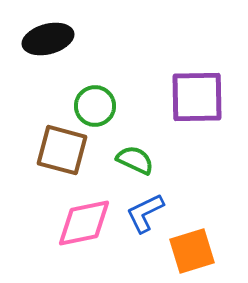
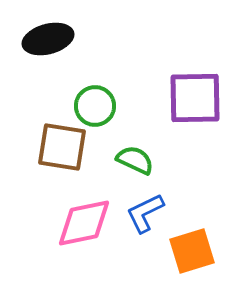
purple square: moved 2 px left, 1 px down
brown square: moved 3 px up; rotated 6 degrees counterclockwise
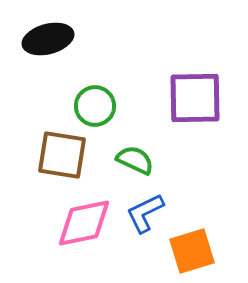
brown square: moved 8 px down
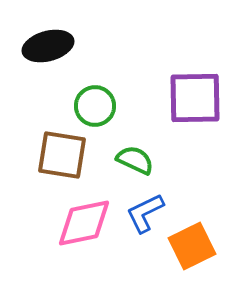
black ellipse: moved 7 px down
orange square: moved 5 px up; rotated 9 degrees counterclockwise
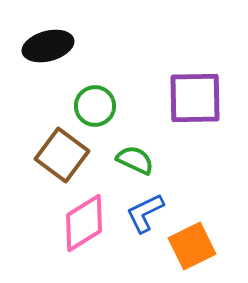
brown square: rotated 28 degrees clockwise
pink diamond: rotated 20 degrees counterclockwise
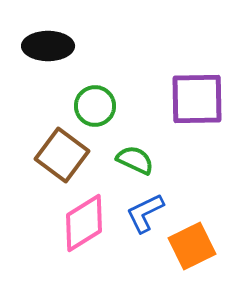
black ellipse: rotated 15 degrees clockwise
purple square: moved 2 px right, 1 px down
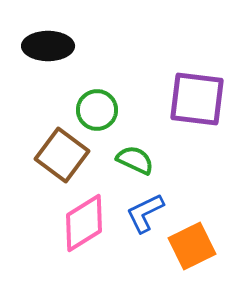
purple square: rotated 8 degrees clockwise
green circle: moved 2 px right, 4 px down
